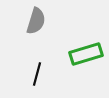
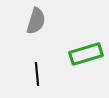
black line: rotated 20 degrees counterclockwise
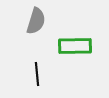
green rectangle: moved 11 px left, 8 px up; rotated 16 degrees clockwise
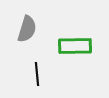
gray semicircle: moved 9 px left, 8 px down
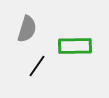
black line: moved 8 px up; rotated 40 degrees clockwise
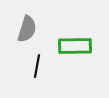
black line: rotated 25 degrees counterclockwise
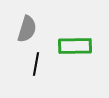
black line: moved 1 px left, 2 px up
